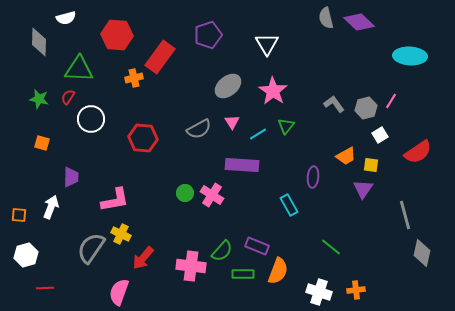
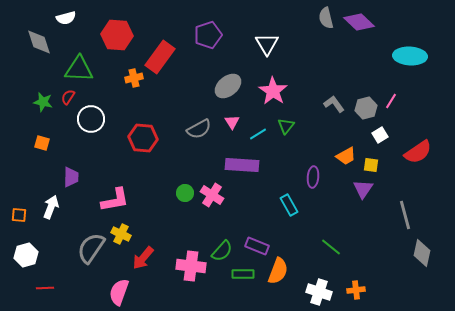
gray diamond at (39, 42): rotated 20 degrees counterclockwise
green star at (39, 99): moved 4 px right, 3 px down
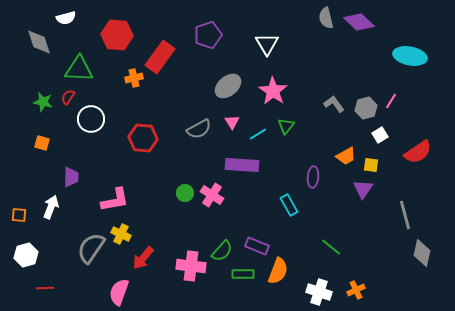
cyan ellipse at (410, 56): rotated 8 degrees clockwise
orange cross at (356, 290): rotated 18 degrees counterclockwise
